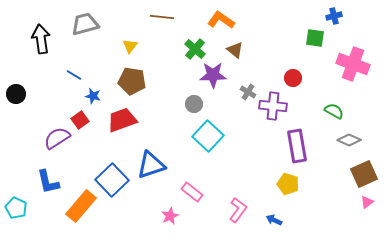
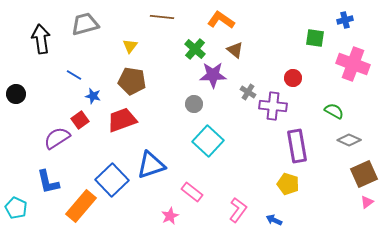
blue cross: moved 11 px right, 4 px down
cyan square: moved 5 px down
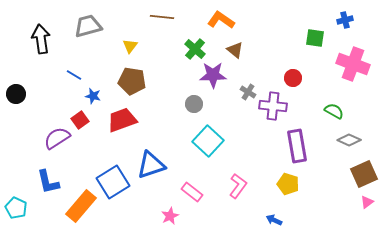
gray trapezoid: moved 3 px right, 2 px down
blue square: moved 1 px right, 2 px down; rotated 12 degrees clockwise
pink L-shape: moved 24 px up
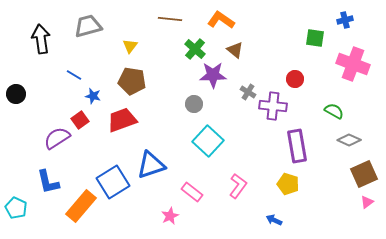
brown line: moved 8 px right, 2 px down
red circle: moved 2 px right, 1 px down
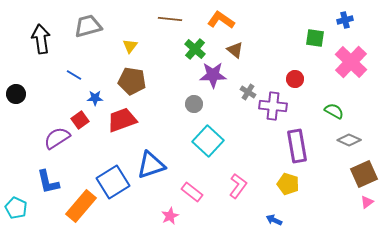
pink cross: moved 2 px left, 2 px up; rotated 24 degrees clockwise
blue star: moved 2 px right, 2 px down; rotated 14 degrees counterclockwise
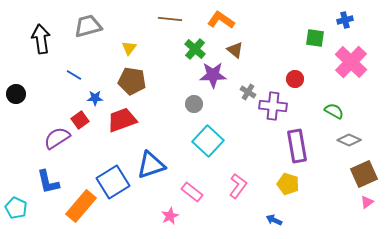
yellow triangle: moved 1 px left, 2 px down
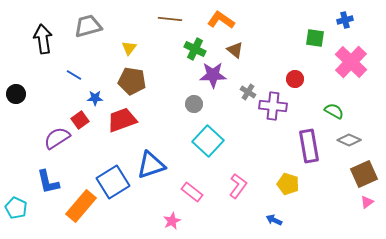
black arrow: moved 2 px right
green cross: rotated 15 degrees counterclockwise
purple rectangle: moved 12 px right
pink star: moved 2 px right, 5 px down
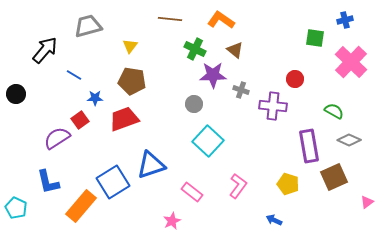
black arrow: moved 2 px right, 11 px down; rotated 48 degrees clockwise
yellow triangle: moved 1 px right, 2 px up
gray cross: moved 7 px left, 2 px up; rotated 14 degrees counterclockwise
red trapezoid: moved 2 px right, 1 px up
brown square: moved 30 px left, 3 px down
